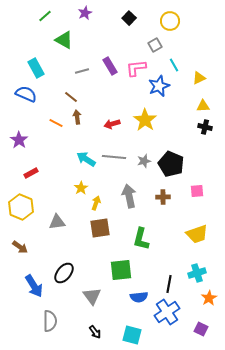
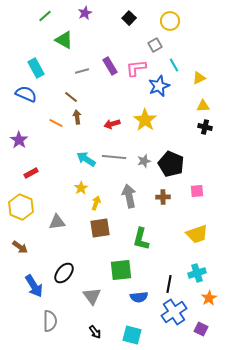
blue cross at (167, 312): moved 7 px right
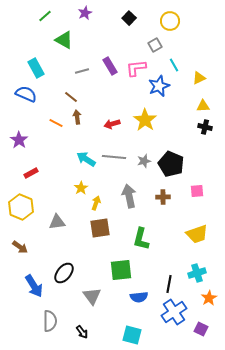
black arrow at (95, 332): moved 13 px left
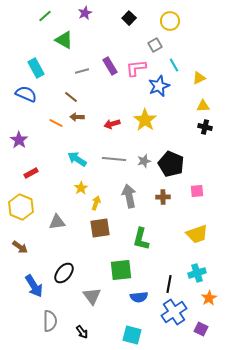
brown arrow at (77, 117): rotated 80 degrees counterclockwise
gray line at (114, 157): moved 2 px down
cyan arrow at (86, 159): moved 9 px left
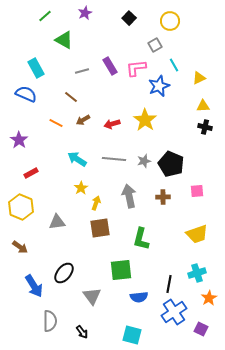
brown arrow at (77, 117): moved 6 px right, 3 px down; rotated 32 degrees counterclockwise
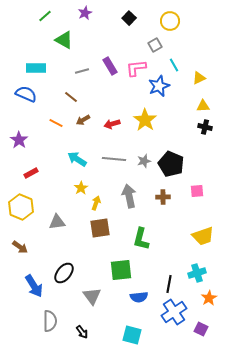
cyan rectangle at (36, 68): rotated 60 degrees counterclockwise
yellow trapezoid at (197, 234): moved 6 px right, 2 px down
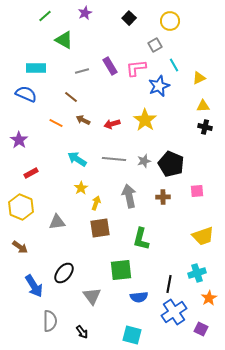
brown arrow at (83, 120): rotated 56 degrees clockwise
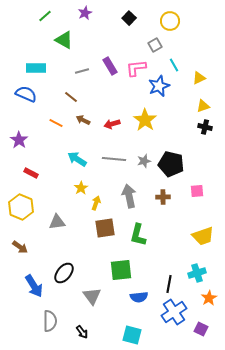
yellow triangle at (203, 106): rotated 16 degrees counterclockwise
black pentagon at (171, 164): rotated 10 degrees counterclockwise
red rectangle at (31, 173): rotated 56 degrees clockwise
brown square at (100, 228): moved 5 px right
green L-shape at (141, 239): moved 3 px left, 4 px up
